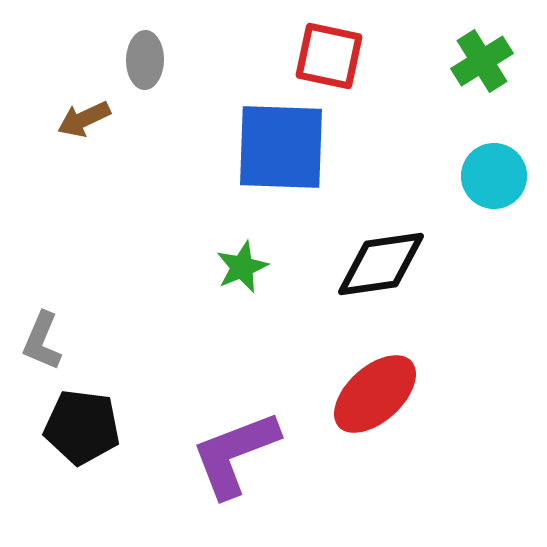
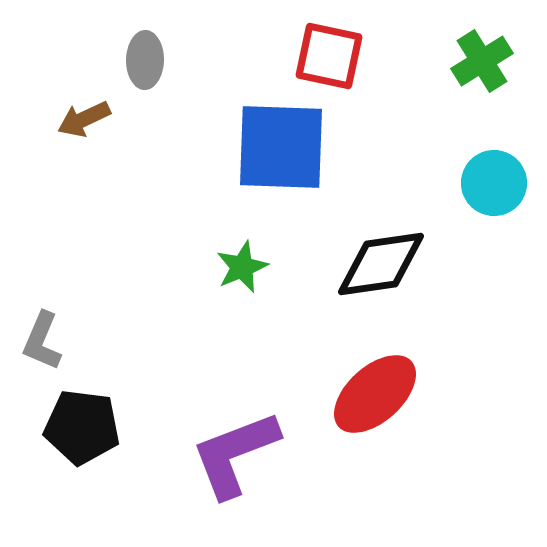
cyan circle: moved 7 px down
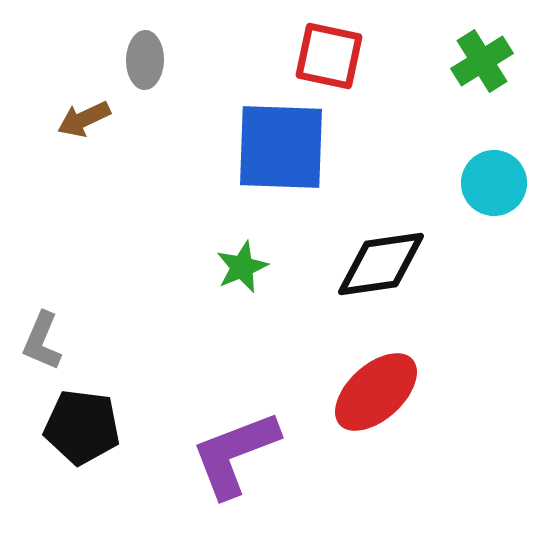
red ellipse: moved 1 px right, 2 px up
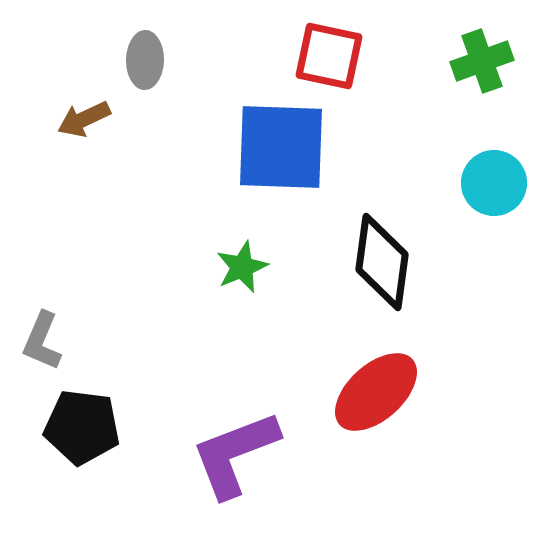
green cross: rotated 12 degrees clockwise
black diamond: moved 1 px right, 2 px up; rotated 74 degrees counterclockwise
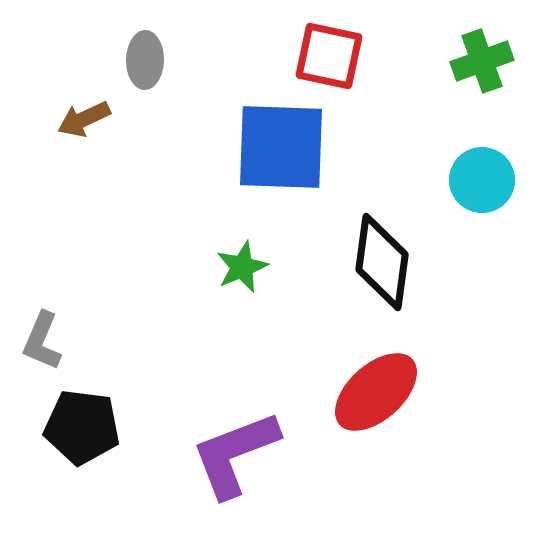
cyan circle: moved 12 px left, 3 px up
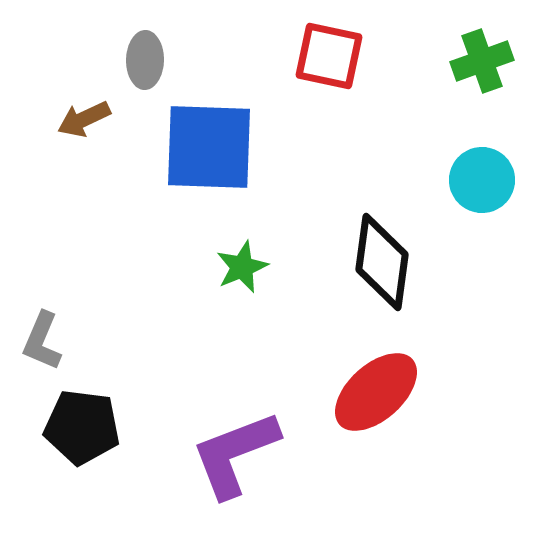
blue square: moved 72 px left
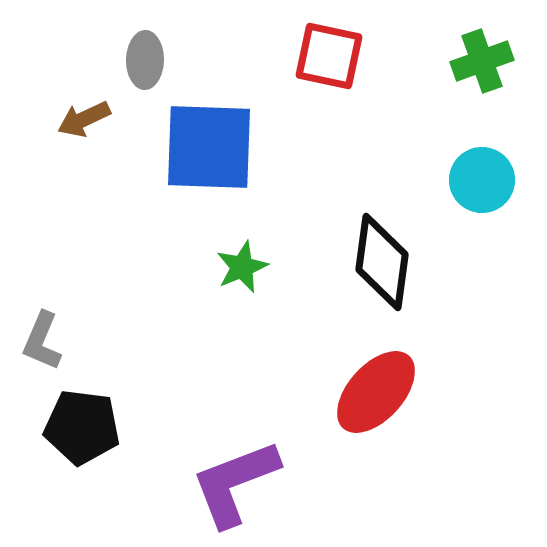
red ellipse: rotated 6 degrees counterclockwise
purple L-shape: moved 29 px down
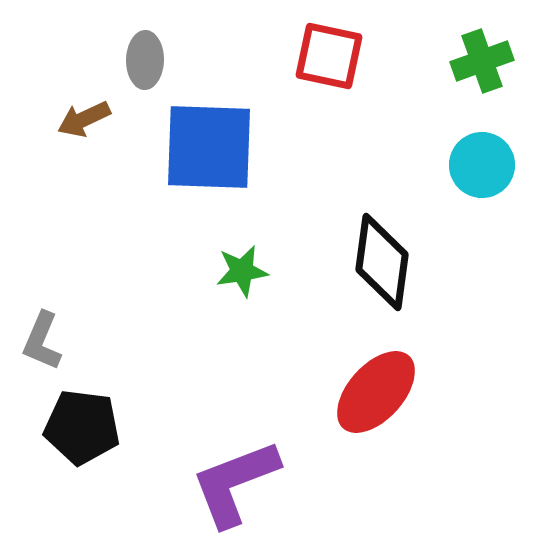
cyan circle: moved 15 px up
green star: moved 4 px down; rotated 14 degrees clockwise
